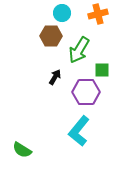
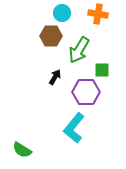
orange cross: rotated 24 degrees clockwise
cyan L-shape: moved 5 px left, 3 px up
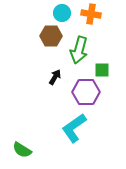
orange cross: moved 7 px left
green arrow: rotated 16 degrees counterclockwise
cyan L-shape: rotated 16 degrees clockwise
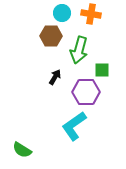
cyan L-shape: moved 2 px up
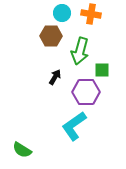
green arrow: moved 1 px right, 1 px down
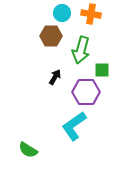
green arrow: moved 1 px right, 1 px up
green semicircle: moved 6 px right
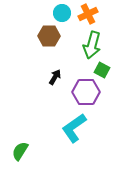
orange cross: moved 3 px left; rotated 36 degrees counterclockwise
brown hexagon: moved 2 px left
green arrow: moved 11 px right, 5 px up
green square: rotated 28 degrees clockwise
cyan L-shape: moved 2 px down
green semicircle: moved 8 px left, 1 px down; rotated 90 degrees clockwise
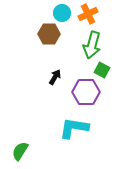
brown hexagon: moved 2 px up
cyan L-shape: rotated 44 degrees clockwise
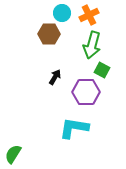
orange cross: moved 1 px right, 1 px down
green semicircle: moved 7 px left, 3 px down
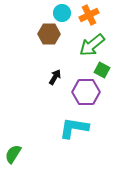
green arrow: rotated 36 degrees clockwise
